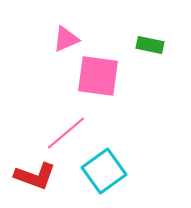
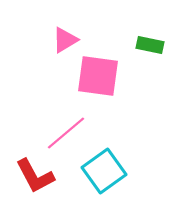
pink triangle: moved 1 px left, 1 px down; rotated 8 degrees counterclockwise
red L-shape: rotated 42 degrees clockwise
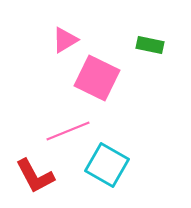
pink square: moved 1 px left, 2 px down; rotated 18 degrees clockwise
pink line: moved 2 px right, 2 px up; rotated 18 degrees clockwise
cyan square: moved 3 px right, 6 px up; rotated 24 degrees counterclockwise
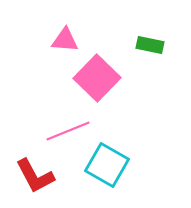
pink triangle: rotated 36 degrees clockwise
pink square: rotated 18 degrees clockwise
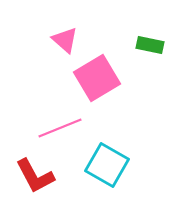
pink triangle: rotated 36 degrees clockwise
pink square: rotated 15 degrees clockwise
pink line: moved 8 px left, 3 px up
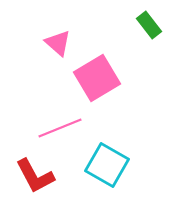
pink triangle: moved 7 px left, 3 px down
green rectangle: moved 1 px left, 20 px up; rotated 40 degrees clockwise
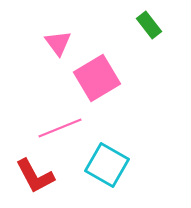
pink triangle: rotated 12 degrees clockwise
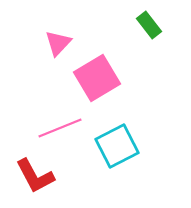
pink triangle: rotated 20 degrees clockwise
cyan square: moved 10 px right, 19 px up; rotated 33 degrees clockwise
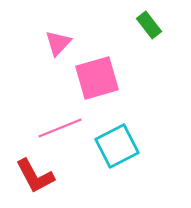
pink square: rotated 15 degrees clockwise
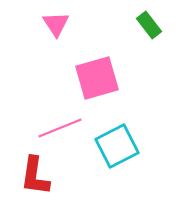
pink triangle: moved 2 px left, 19 px up; rotated 16 degrees counterclockwise
red L-shape: rotated 36 degrees clockwise
